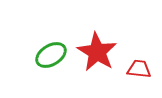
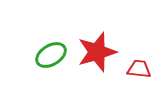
red star: rotated 24 degrees clockwise
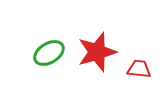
green ellipse: moved 2 px left, 2 px up
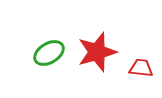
red trapezoid: moved 2 px right, 1 px up
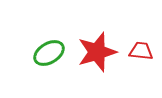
red trapezoid: moved 17 px up
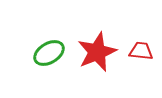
red star: rotated 6 degrees counterclockwise
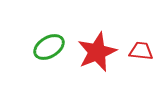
green ellipse: moved 6 px up
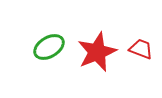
red trapezoid: moved 2 px up; rotated 15 degrees clockwise
